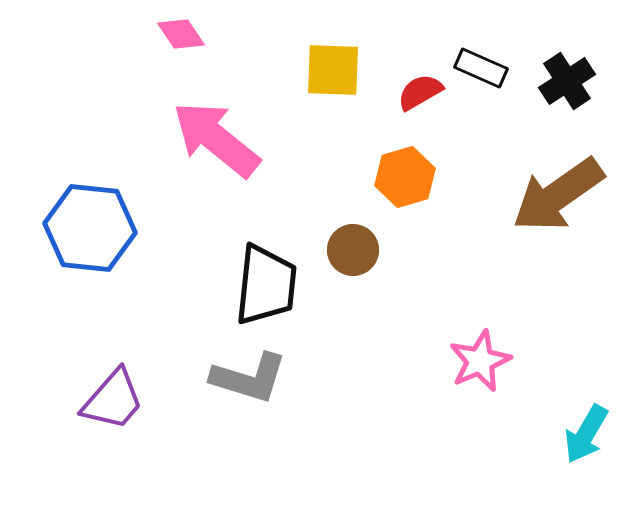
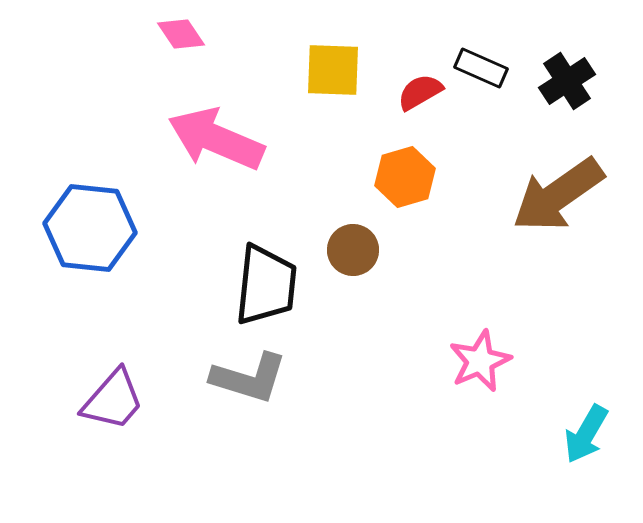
pink arrow: rotated 16 degrees counterclockwise
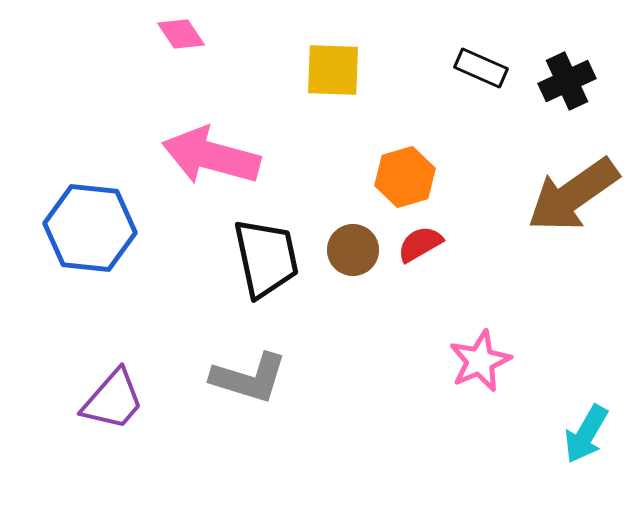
black cross: rotated 8 degrees clockwise
red semicircle: moved 152 px down
pink arrow: moved 5 px left, 17 px down; rotated 8 degrees counterclockwise
brown arrow: moved 15 px right
black trapezoid: moved 27 px up; rotated 18 degrees counterclockwise
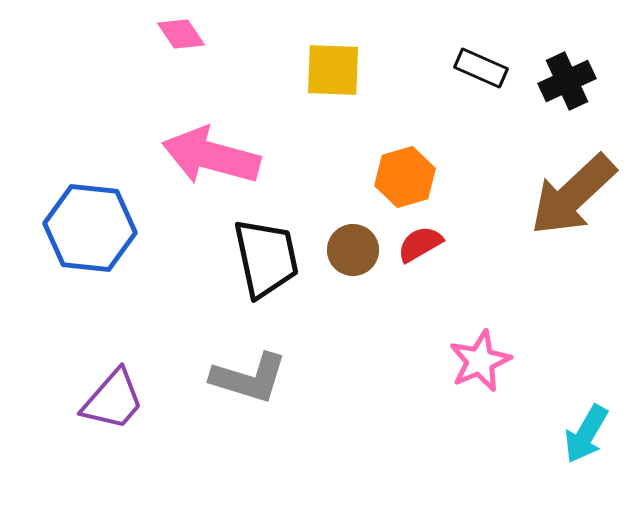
brown arrow: rotated 8 degrees counterclockwise
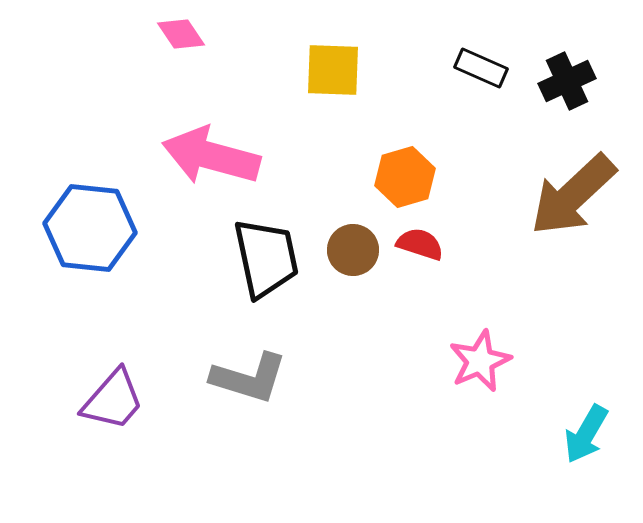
red semicircle: rotated 48 degrees clockwise
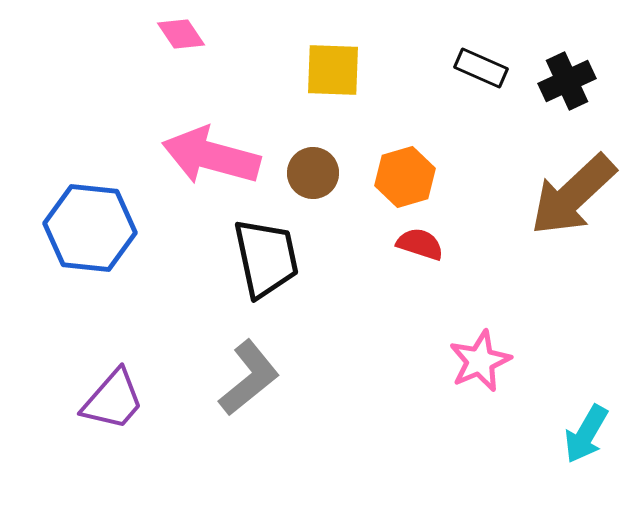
brown circle: moved 40 px left, 77 px up
gray L-shape: rotated 56 degrees counterclockwise
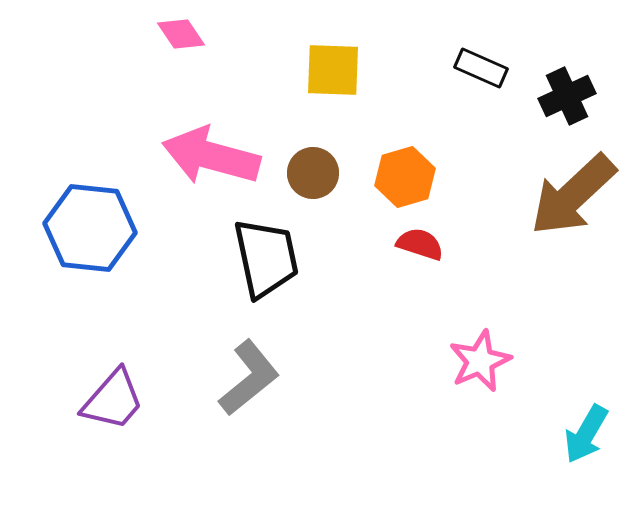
black cross: moved 15 px down
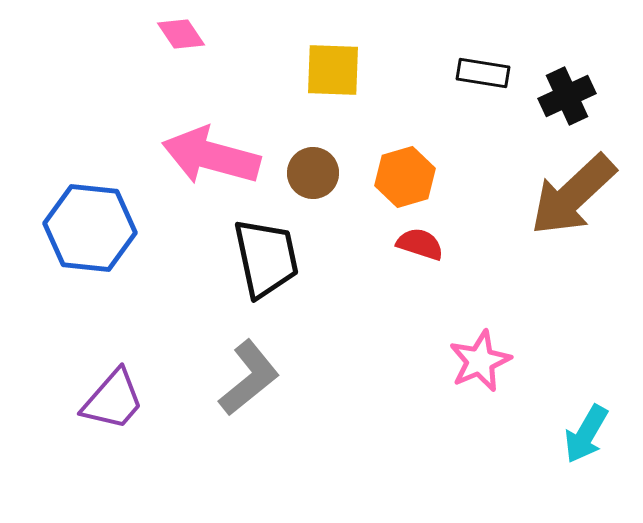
black rectangle: moved 2 px right, 5 px down; rotated 15 degrees counterclockwise
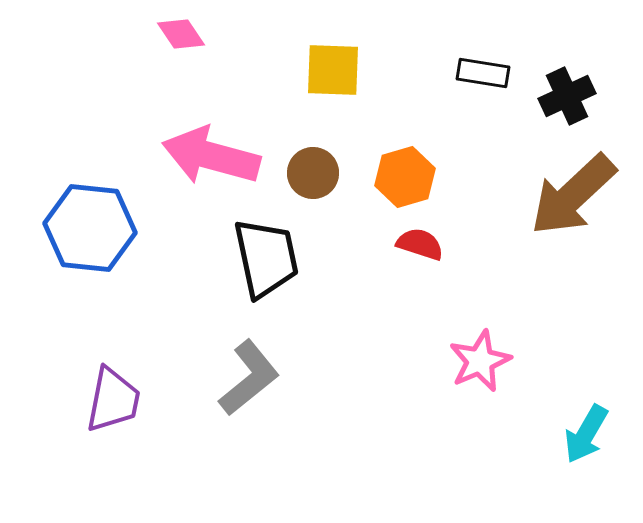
purple trapezoid: rotated 30 degrees counterclockwise
